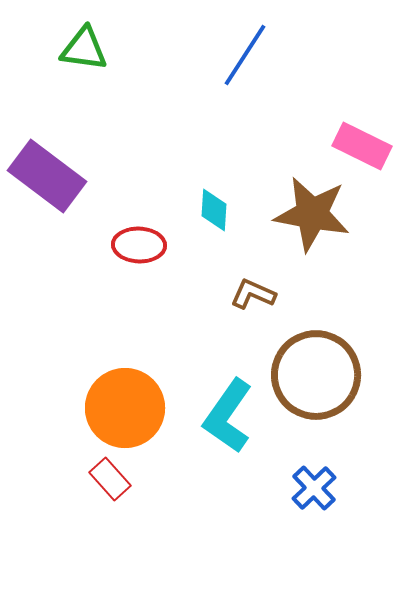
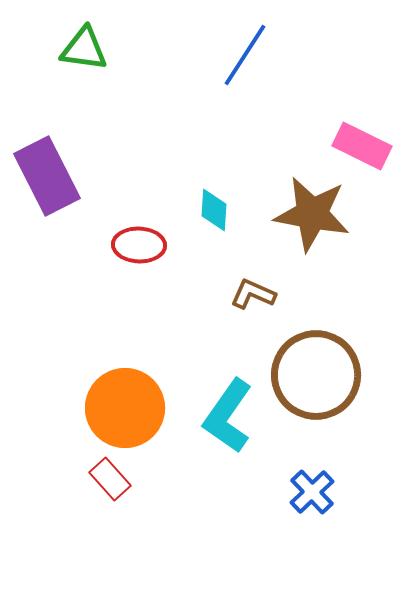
purple rectangle: rotated 26 degrees clockwise
blue cross: moved 2 px left, 4 px down
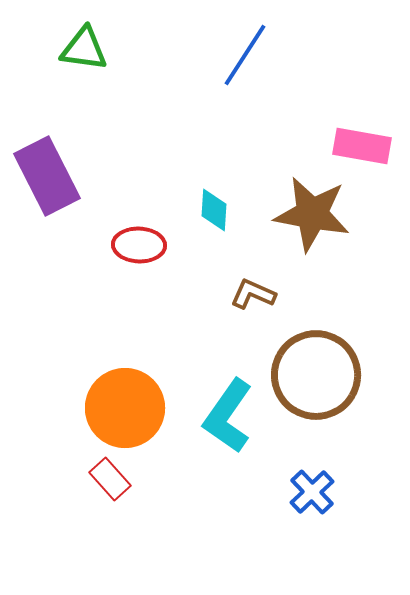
pink rectangle: rotated 16 degrees counterclockwise
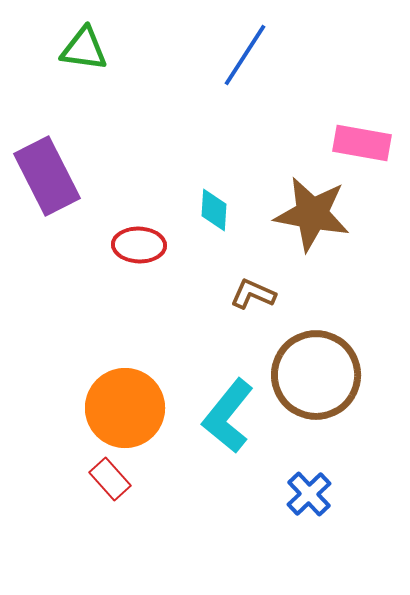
pink rectangle: moved 3 px up
cyan L-shape: rotated 4 degrees clockwise
blue cross: moved 3 px left, 2 px down
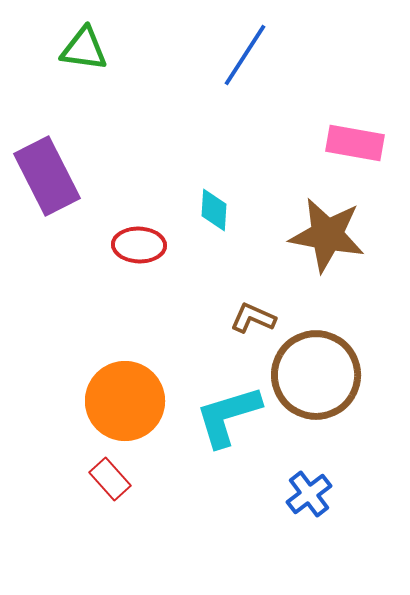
pink rectangle: moved 7 px left
brown star: moved 15 px right, 21 px down
brown L-shape: moved 24 px down
orange circle: moved 7 px up
cyan L-shape: rotated 34 degrees clockwise
blue cross: rotated 6 degrees clockwise
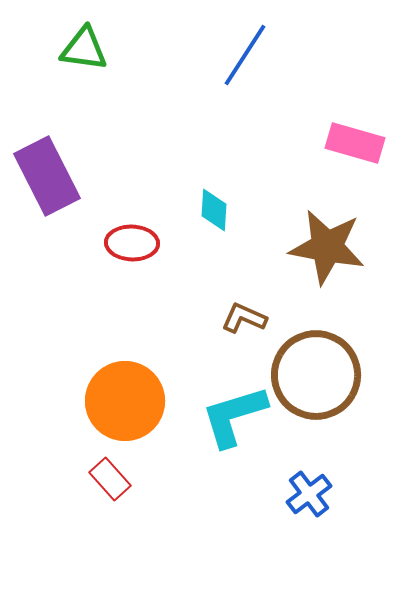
pink rectangle: rotated 6 degrees clockwise
brown star: moved 12 px down
red ellipse: moved 7 px left, 2 px up
brown L-shape: moved 9 px left
cyan L-shape: moved 6 px right
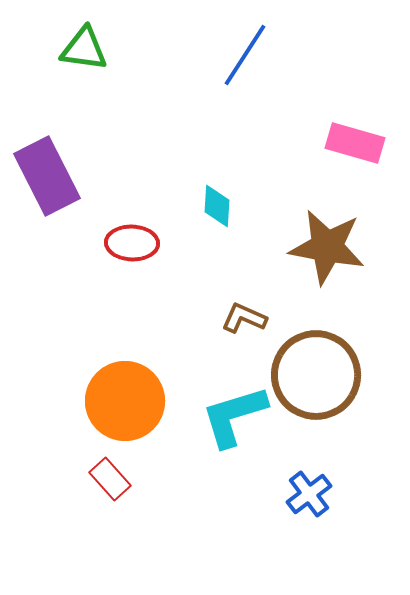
cyan diamond: moved 3 px right, 4 px up
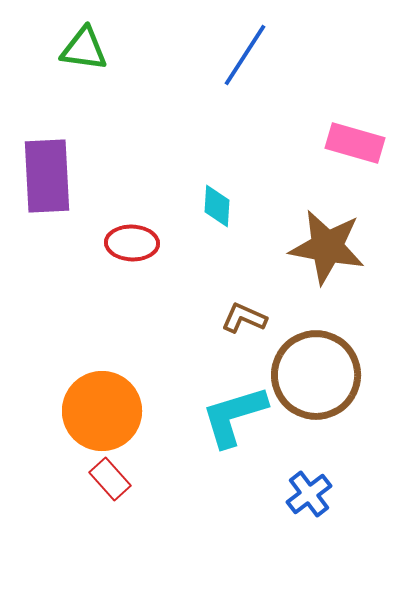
purple rectangle: rotated 24 degrees clockwise
orange circle: moved 23 px left, 10 px down
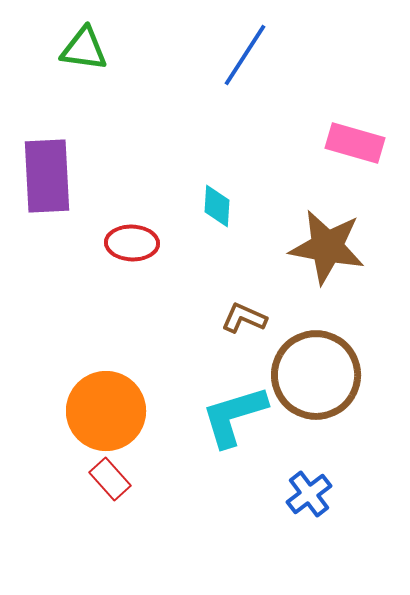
orange circle: moved 4 px right
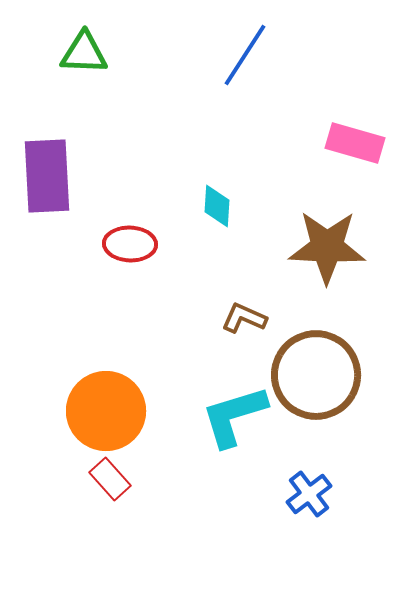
green triangle: moved 4 px down; rotated 6 degrees counterclockwise
red ellipse: moved 2 px left, 1 px down
brown star: rotated 8 degrees counterclockwise
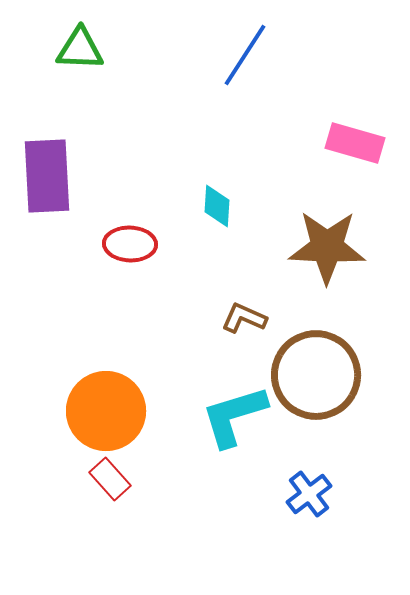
green triangle: moved 4 px left, 4 px up
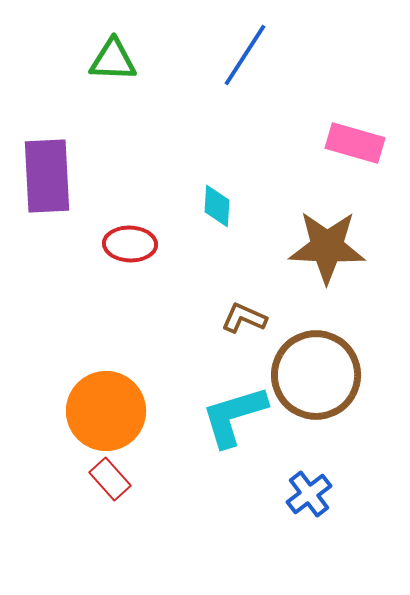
green triangle: moved 33 px right, 11 px down
